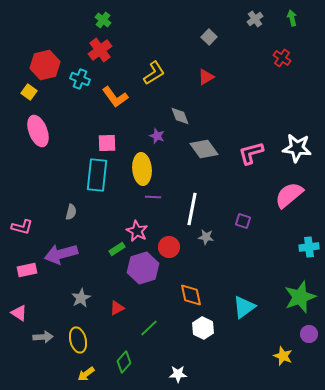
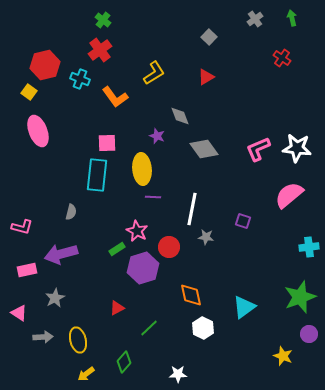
pink L-shape at (251, 153): moved 7 px right, 4 px up; rotated 8 degrees counterclockwise
gray star at (81, 298): moved 26 px left
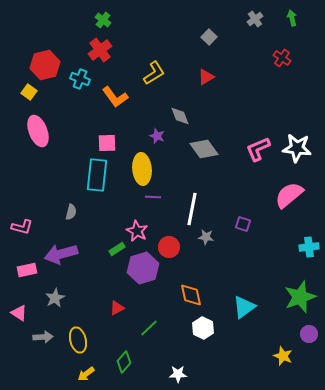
purple square at (243, 221): moved 3 px down
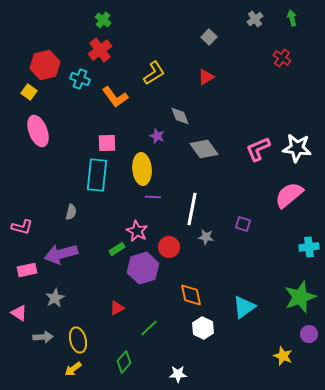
yellow arrow at (86, 374): moved 13 px left, 5 px up
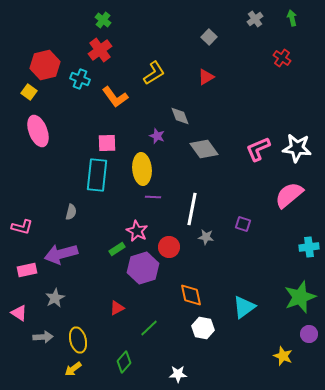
white hexagon at (203, 328): rotated 15 degrees counterclockwise
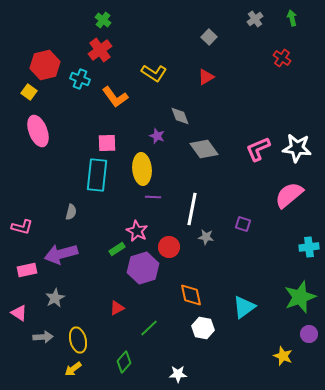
yellow L-shape at (154, 73): rotated 65 degrees clockwise
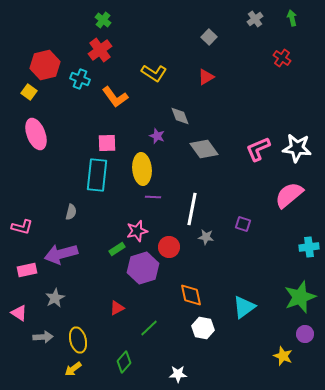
pink ellipse at (38, 131): moved 2 px left, 3 px down
pink star at (137, 231): rotated 30 degrees clockwise
purple circle at (309, 334): moved 4 px left
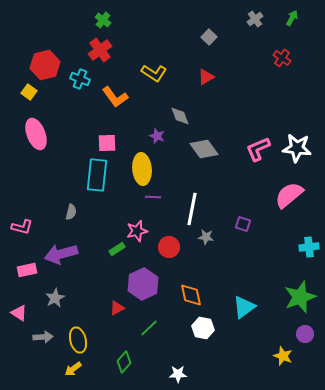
green arrow at (292, 18): rotated 42 degrees clockwise
purple hexagon at (143, 268): moved 16 px down; rotated 8 degrees counterclockwise
